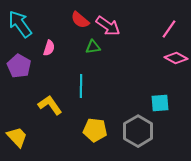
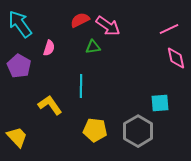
red semicircle: rotated 114 degrees clockwise
pink line: rotated 30 degrees clockwise
pink diamond: rotated 50 degrees clockwise
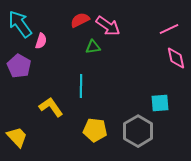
pink semicircle: moved 8 px left, 7 px up
yellow L-shape: moved 1 px right, 2 px down
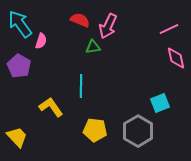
red semicircle: rotated 48 degrees clockwise
pink arrow: rotated 80 degrees clockwise
cyan square: rotated 18 degrees counterclockwise
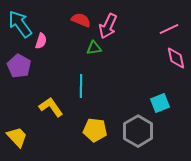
red semicircle: moved 1 px right
green triangle: moved 1 px right, 1 px down
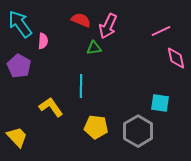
pink line: moved 8 px left, 2 px down
pink semicircle: moved 2 px right; rotated 14 degrees counterclockwise
cyan square: rotated 30 degrees clockwise
yellow pentagon: moved 1 px right, 3 px up
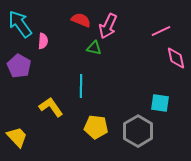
green triangle: rotated 21 degrees clockwise
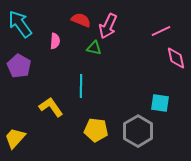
pink semicircle: moved 12 px right
yellow pentagon: moved 3 px down
yellow trapezoid: moved 2 px left, 1 px down; rotated 95 degrees counterclockwise
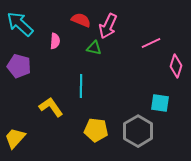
cyan arrow: rotated 12 degrees counterclockwise
pink line: moved 10 px left, 12 px down
pink diamond: moved 8 px down; rotated 30 degrees clockwise
purple pentagon: rotated 15 degrees counterclockwise
